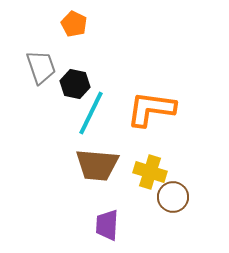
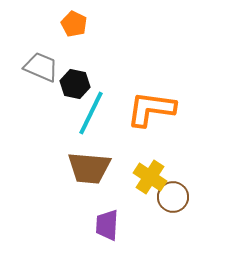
gray trapezoid: rotated 48 degrees counterclockwise
brown trapezoid: moved 8 px left, 3 px down
yellow cross: moved 5 px down; rotated 16 degrees clockwise
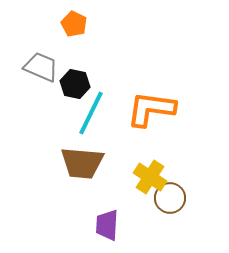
brown trapezoid: moved 7 px left, 5 px up
brown circle: moved 3 px left, 1 px down
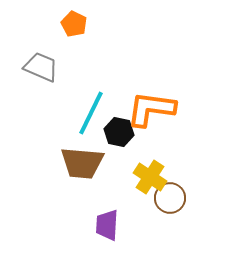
black hexagon: moved 44 px right, 48 px down
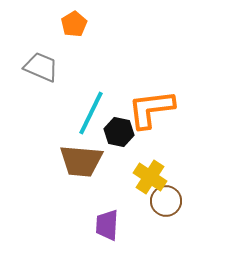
orange pentagon: rotated 15 degrees clockwise
orange L-shape: rotated 15 degrees counterclockwise
brown trapezoid: moved 1 px left, 2 px up
brown circle: moved 4 px left, 3 px down
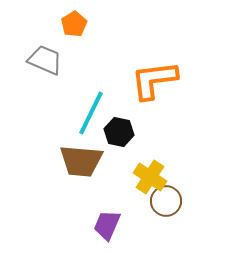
gray trapezoid: moved 4 px right, 7 px up
orange L-shape: moved 3 px right, 29 px up
purple trapezoid: rotated 20 degrees clockwise
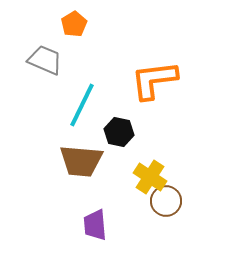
cyan line: moved 9 px left, 8 px up
purple trapezoid: moved 12 px left; rotated 28 degrees counterclockwise
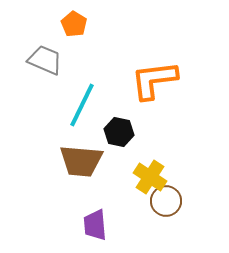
orange pentagon: rotated 10 degrees counterclockwise
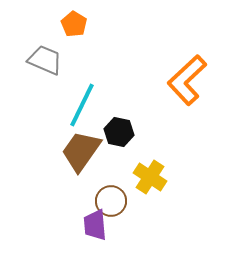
orange L-shape: moved 33 px right; rotated 36 degrees counterclockwise
brown trapezoid: moved 10 px up; rotated 120 degrees clockwise
brown circle: moved 55 px left
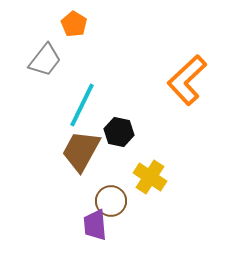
gray trapezoid: rotated 105 degrees clockwise
brown trapezoid: rotated 6 degrees counterclockwise
